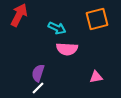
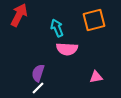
orange square: moved 3 px left, 1 px down
cyan arrow: rotated 138 degrees counterclockwise
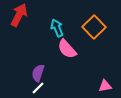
orange square: moved 7 px down; rotated 30 degrees counterclockwise
pink semicircle: rotated 45 degrees clockwise
pink triangle: moved 9 px right, 9 px down
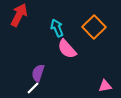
white line: moved 5 px left
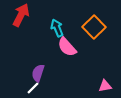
red arrow: moved 2 px right
pink semicircle: moved 2 px up
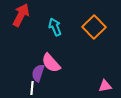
cyan arrow: moved 2 px left, 1 px up
pink semicircle: moved 16 px left, 16 px down
white line: moved 1 px left; rotated 40 degrees counterclockwise
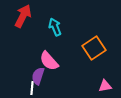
red arrow: moved 2 px right, 1 px down
orange square: moved 21 px down; rotated 10 degrees clockwise
pink semicircle: moved 2 px left, 2 px up
purple semicircle: moved 3 px down
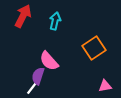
cyan arrow: moved 6 px up; rotated 36 degrees clockwise
white line: rotated 32 degrees clockwise
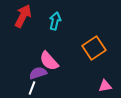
purple semicircle: moved 3 px up; rotated 54 degrees clockwise
white line: rotated 16 degrees counterclockwise
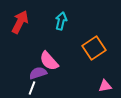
red arrow: moved 3 px left, 6 px down
cyan arrow: moved 6 px right
